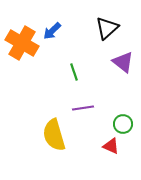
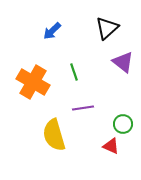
orange cross: moved 11 px right, 39 px down
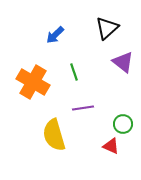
blue arrow: moved 3 px right, 4 px down
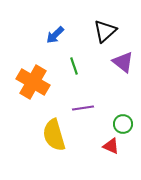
black triangle: moved 2 px left, 3 px down
green line: moved 6 px up
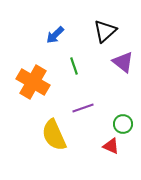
purple line: rotated 10 degrees counterclockwise
yellow semicircle: rotated 8 degrees counterclockwise
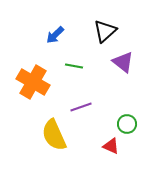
green line: rotated 60 degrees counterclockwise
purple line: moved 2 px left, 1 px up
green circle: moved 4 px right
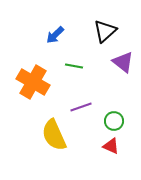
green circle: moved 13 px left, 3 px up
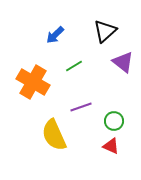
green line: rotated 42 degrees counterclockwise
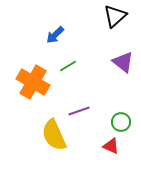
black triangle: moved 10 px right, 15 px up
green line: moved 6 px left
purple line: moved 2 px left, 4 px down
green circle: moved 7 px right, 1 px down
